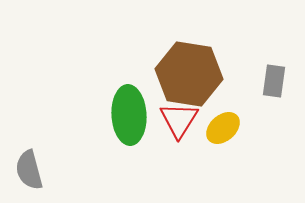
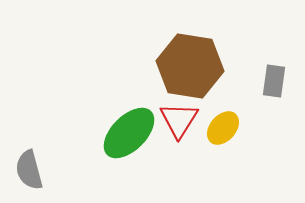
brown hexagon: moved 1 px right, 8 px up
green ellipse: moved 18 px down; rotated 48 degrees clockwise
yellow ellipse: rotated 8 degrees counterclockwise
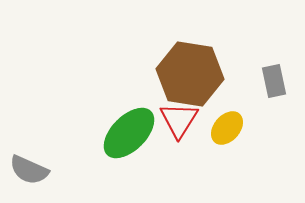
brown hexagon: moved 8 px down
gray rectangle: rotated 20 degrees counterclockwise
yellow ellipse: moved 4 px right
gray semicircle: rotated 51 degrees counterclockwise
